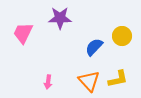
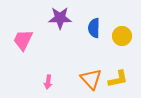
pink trapezoid: moved 7 px down
blue semicircle: moved 19 px up; rotated 42 degrees counterclockwise
orange triangle: moved 2 px right, 2 px up
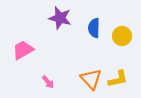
purple star: rotated 15 degrees clockwise
pink trapezoid: moved 10 px down; rotated 35 degrees clockwise
pink arrow: rotated 48 degrees counterclockwise
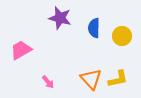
pink trapezoid: moved 2 px left
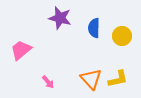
pink trapezoid: rotated 10 degrees counterclockwise
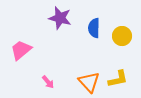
orange triangle: moved 2 px left, 3 px down
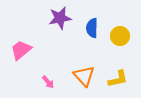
purple star: rotated 25 degrees counterclockwise
blue semicircle: moved 2 px left
yellow circle: moved 2 px left
orange triangle: moved 5 px left, 6 px up
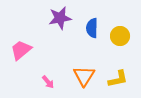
orange triangle: rotated 15 degrees clockwise
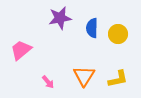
yellow circle: moved 2 px left, 2 px up
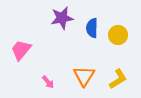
purple star: moved 2 px right
yellow circle: moved 1 px down
pink trapezoid: rotated 10 degrees counterclockwise
yellow L-shape: rotated 20 degrees counterclockwise
